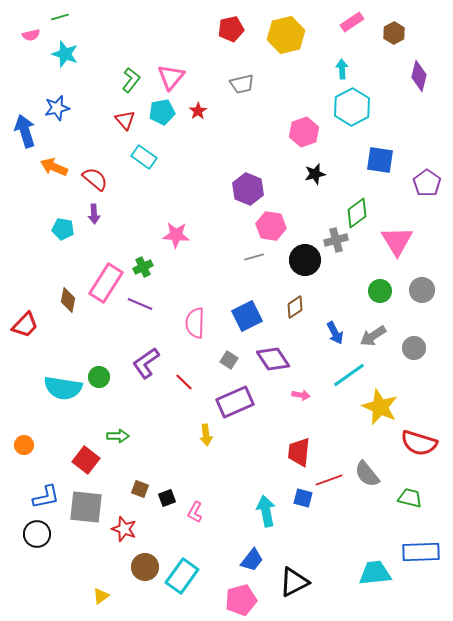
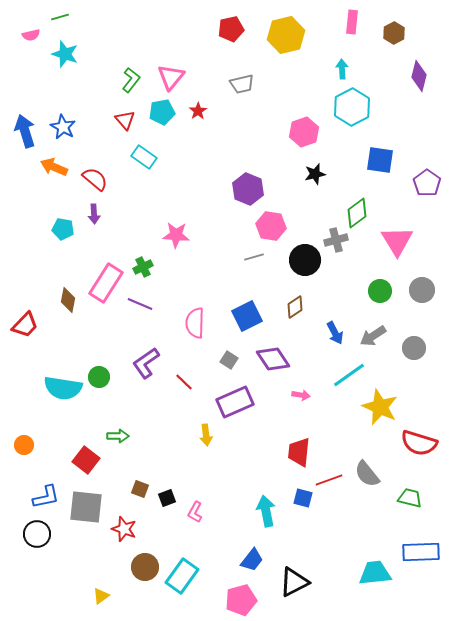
pink rectangle at (352, 22): rotated 50 degrees counterclockwise
blue star at (57, 108): moved 6 px right, 19 px down; rotated 30 degrees counterclockwise
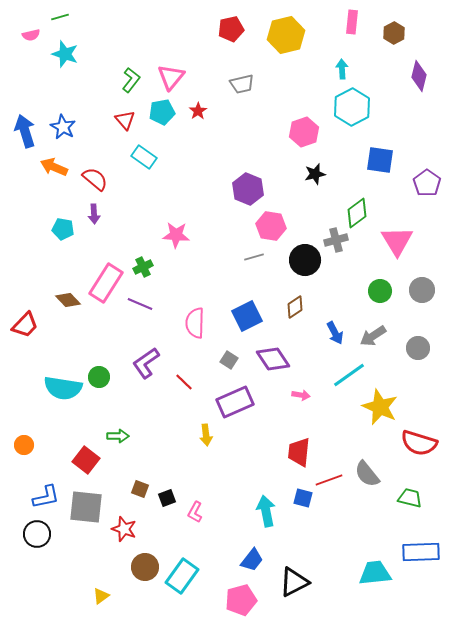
brown diamond at (68, 300): rotated 55 degrees counterclockwise
gray circle at (414, 348): moved 4 px right
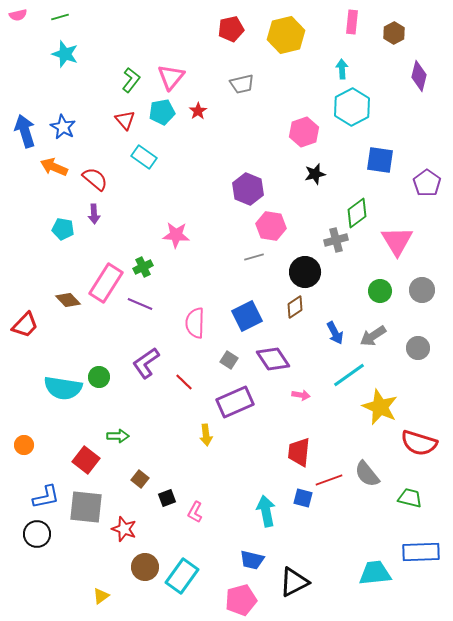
pink semicircle at (31, 35): moved 13 px left, 20 px up
black circle at (305, 260): moved 12 px down
brown square at (140, 489): moved 10 px up; rotated 18 degrees clockwise
blue trapezoid at (252, 560): rotated 65 degrees clockwise
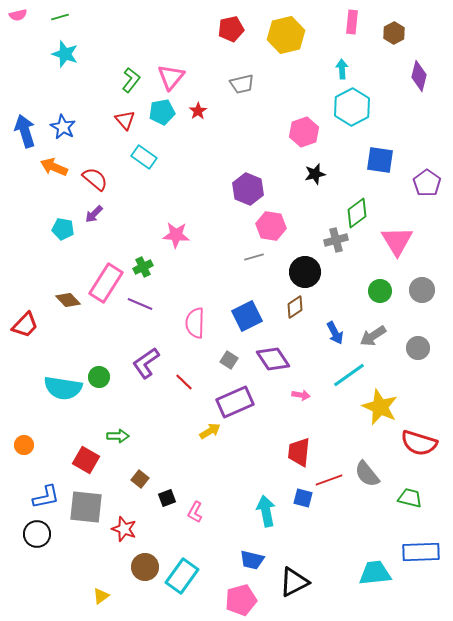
purple arrow at (94, 214): rotated 48 degrees clockwise
yellow arrow at (206, 435): moved 4 px right, 4 px up; rotated 115 degrees counterclockwise
red square at (86, 460): rotated 8 degrees counterclockwise
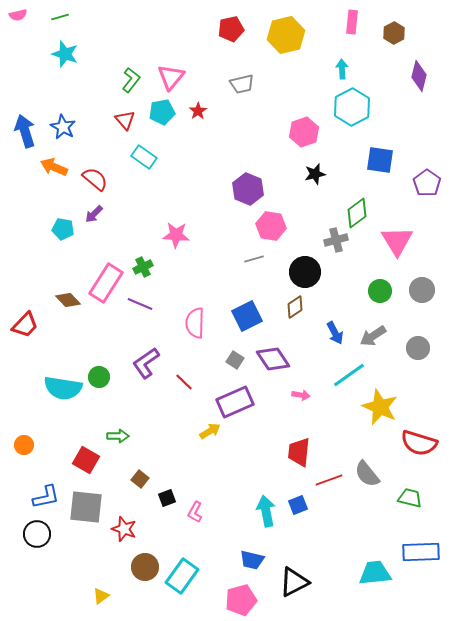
gray line at (254, 257): moved 2 px down
gray square at (229, 360): moved 6 px right
blue square at (303, 498): moved 5 px left, 7 px down; rotated 36 degrees counterclockwise
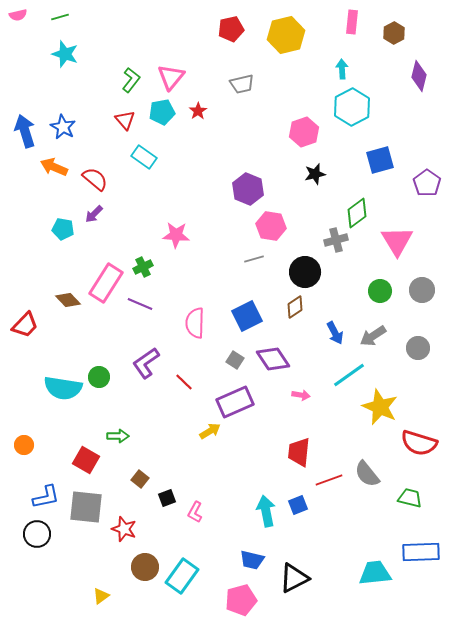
blue square at (380, 160): rotated 24 degrees counterclockwise
black triangle at (294, 582): moved 4 px up
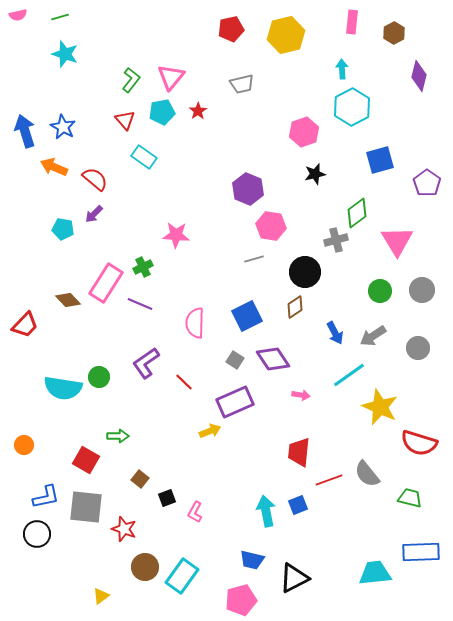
yellow arrow at (210, 431): rotated 10 degrees clockwise
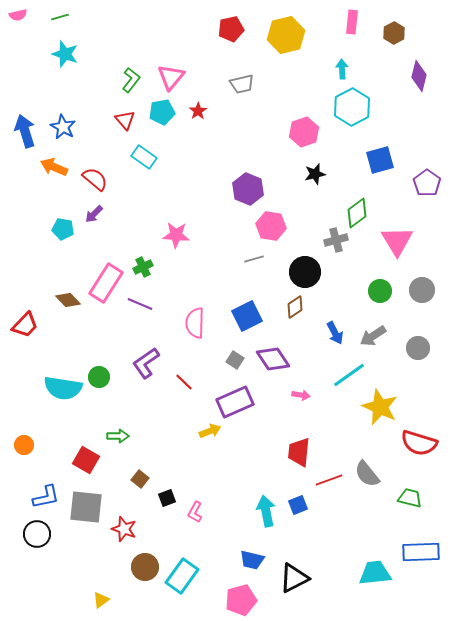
yellow triangle at (101, 596): moved 4 px down
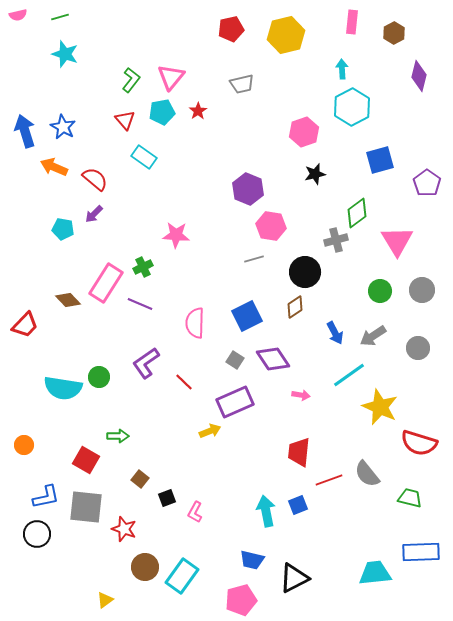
yellow triangle at (101, 600): moved 4 px right
